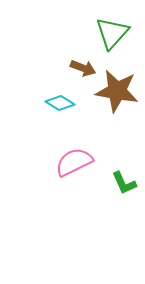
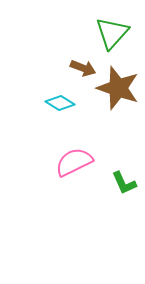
brown star: moved 1 px right, 3 px up; rotated 9 degrees clockwise
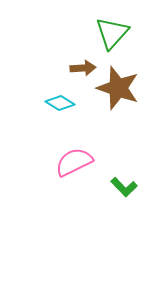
brown arrow: rotated 25 degrees counterclockwise
green L-shape: moved 4 px down; rotated 20 degrees counterclockwise
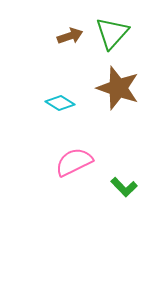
brown arrow: moved 13 px left, 32 px up; rotated 15 degrees counterclockwise
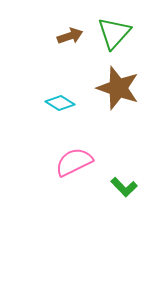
green triangle: moved 2 px right
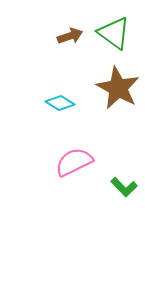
green triangle: rotated 36 degrees counterclockwise
brown star: rotated 9 degrees clockwise
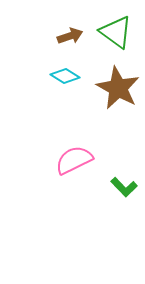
green triangle: moved 2 px right, 1 px up
cyan diamond: moved 5 px right, 27 px up
pink semicircle: moved 2 px up
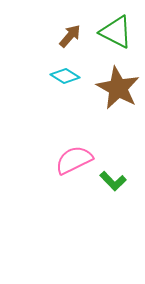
green triangle: rotated 9 degrees counterclockwise
brown arrow: rotated 30 degrees counterclockwise
green L-shape: moved 11 px left, 6 px up
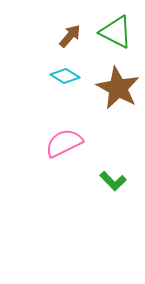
pink semicircle: moved 10 px left, 17 px up
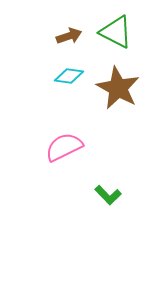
brown arrow: moved 1 px left; rotated 30 degrees clockwise
cyan diamond: moved 4 px right; rotated 24 degrees counterclockwise
pink semicircle: moved 4 px down
green L-shape: moved 5 px left, 14 px down
